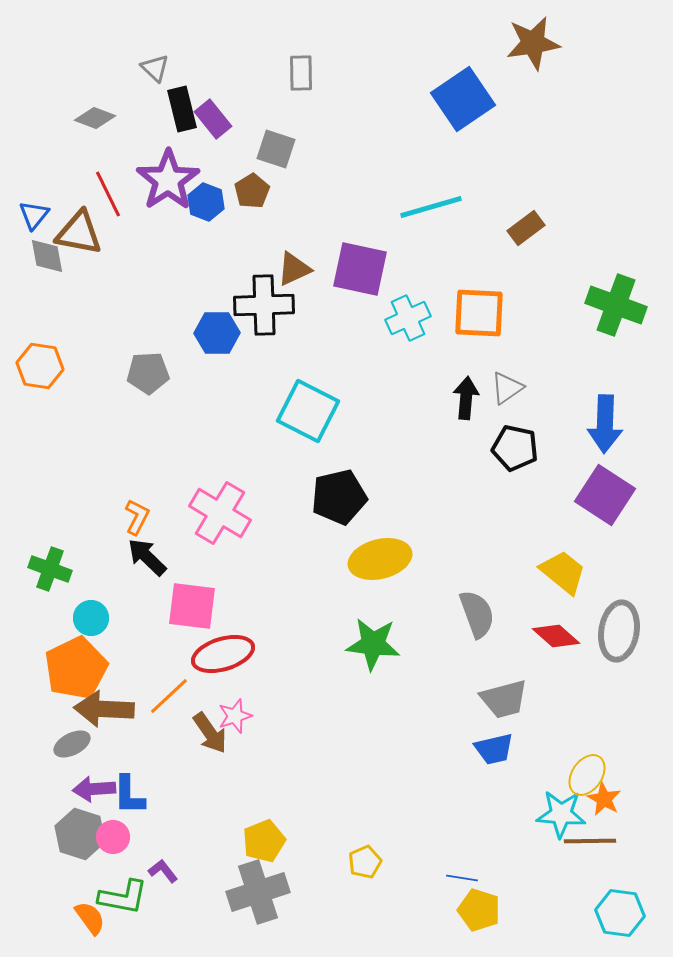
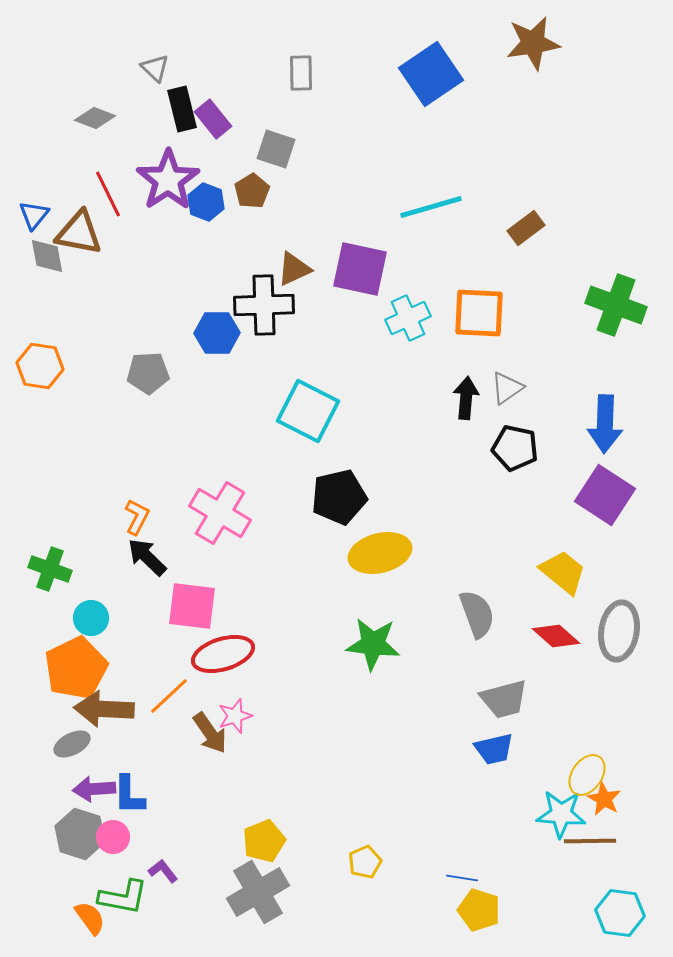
blue square at (463, 99): moved 32 px left, 25 px up
yellow ellipse at (380, 559): moved 6 px up
gray cross at (258, 892): rotated 12 degrees counterclockwise
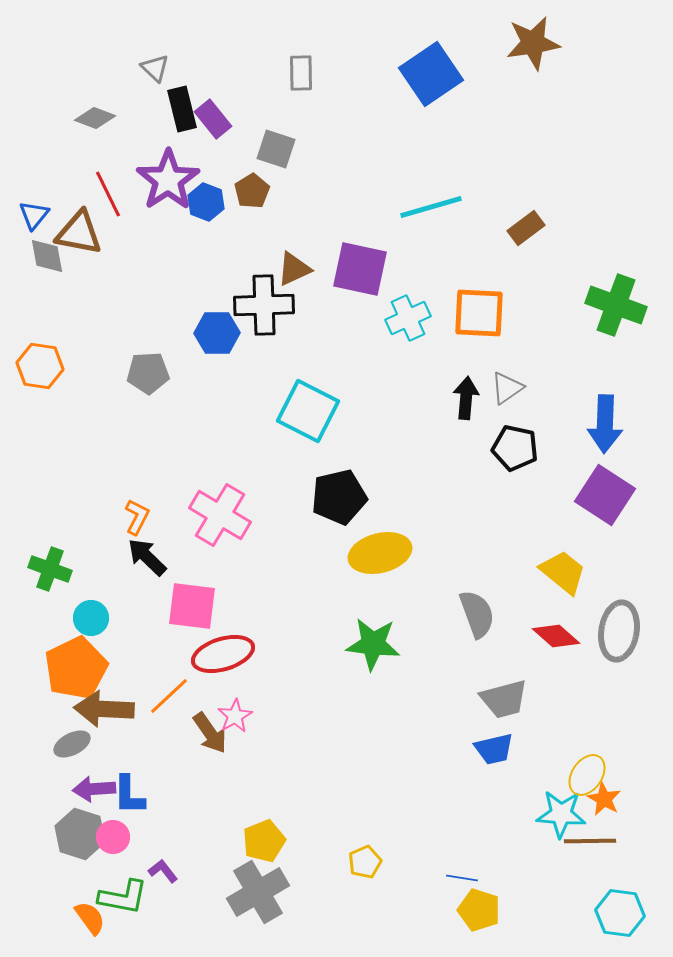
pink cross at (220, 513): moved 2 px down
pink star at (235, 716): rotated 12 degrees counterclockwise
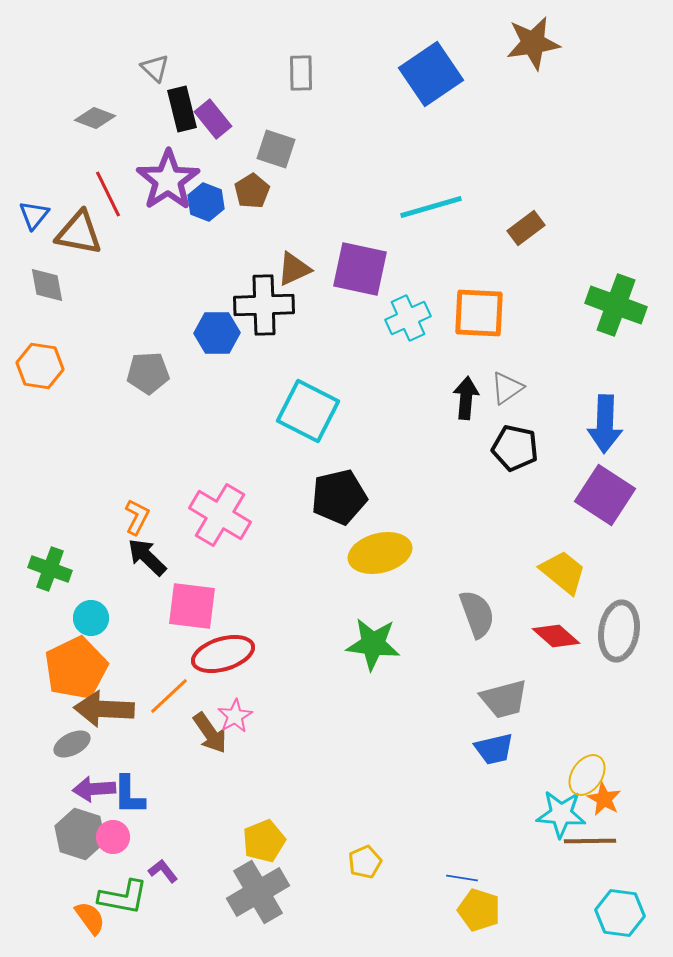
gray diamond at (47, 256): moved 29 px down
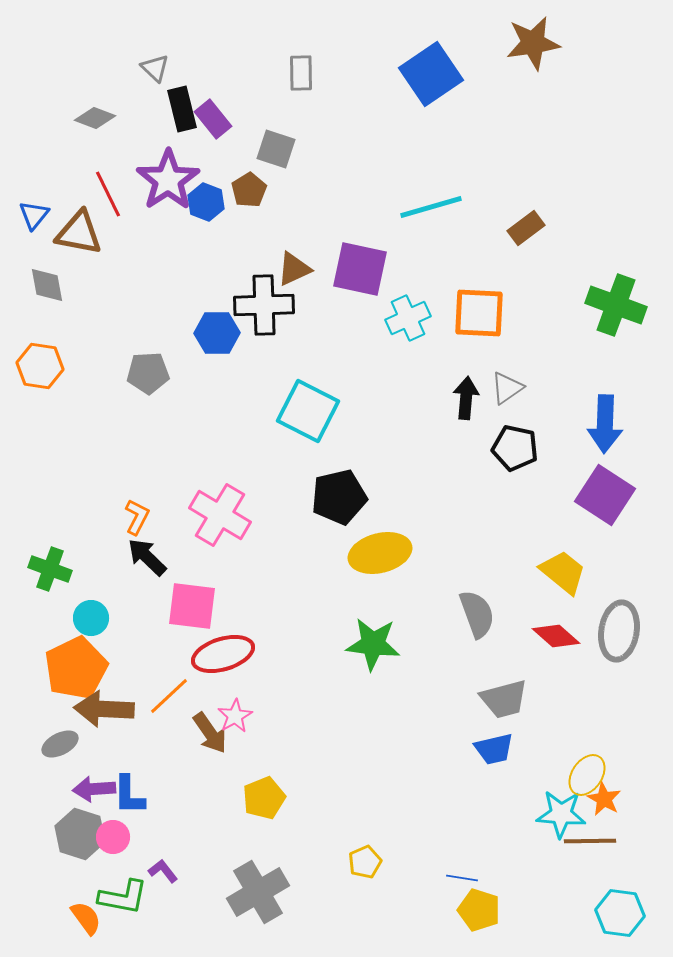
brown pentagon at (252, 191): moved 3 px left, 1 px up
gray ellipse at (72, 744): moved 12 px left
yellow pentagon at (264, 841): moved 43 px up
orange semicircle at (90, 918): moved 4 px left
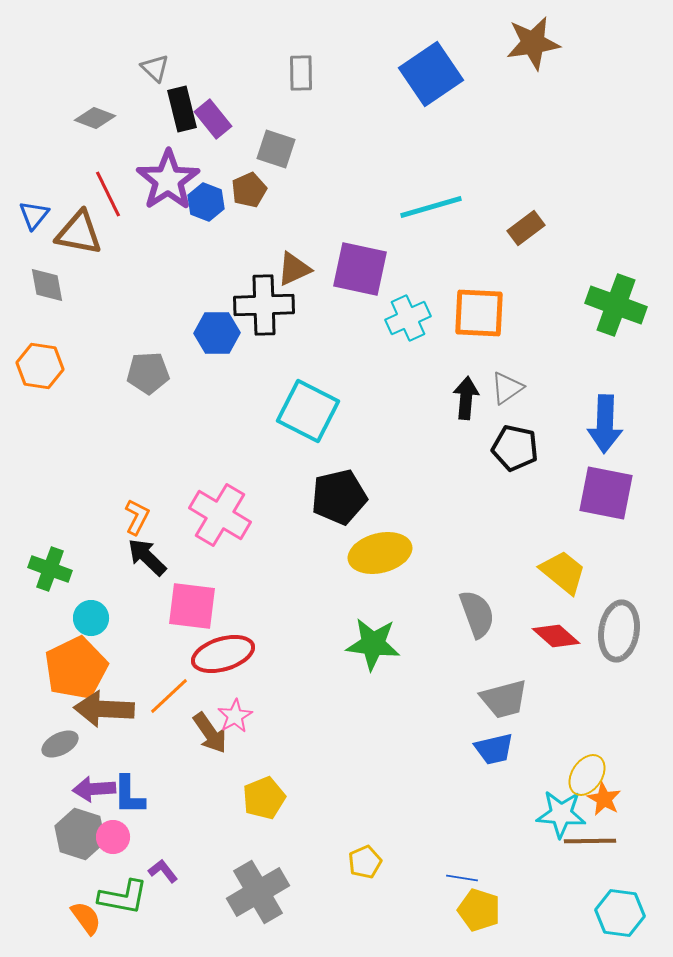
brown pentagon at (249, 190): rotated 8 degrees clockwise
purple square at (605, 495): moved 1 px right, 2 px up; rotated 22 degrees counterclockwise
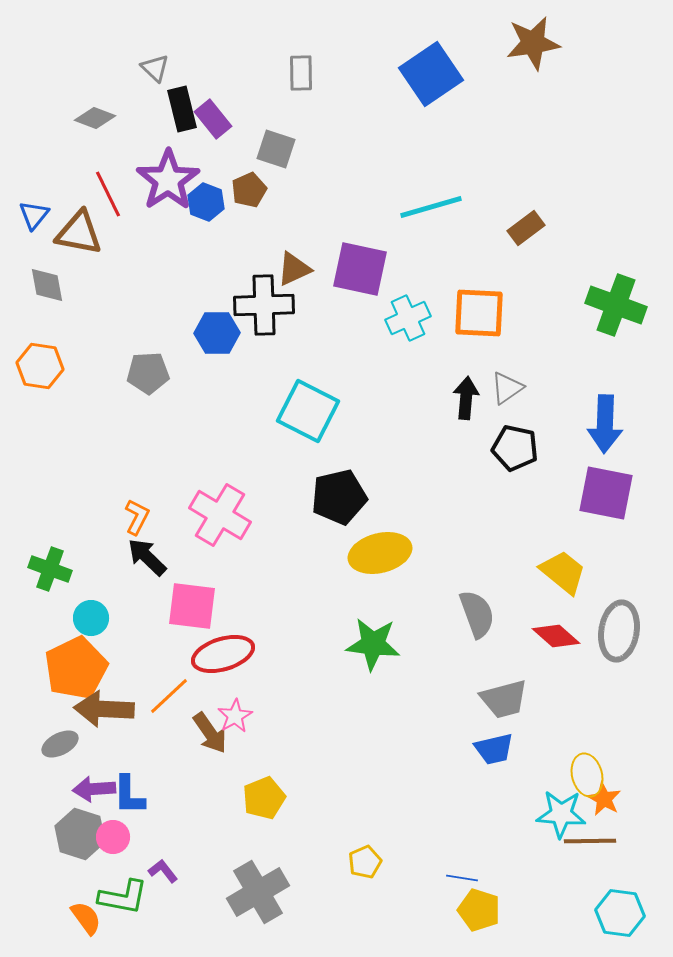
yellow ellipse at (587, 775): rotated 48 degrees counterclockwise
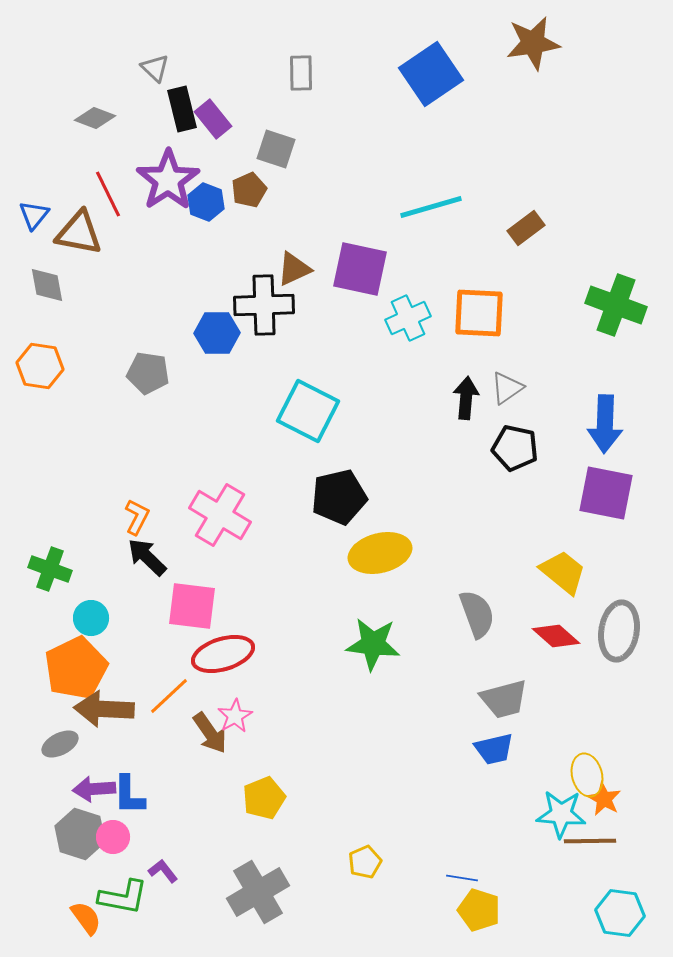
gray pentagon at (148, 373): rotated 12 degrees clockwise
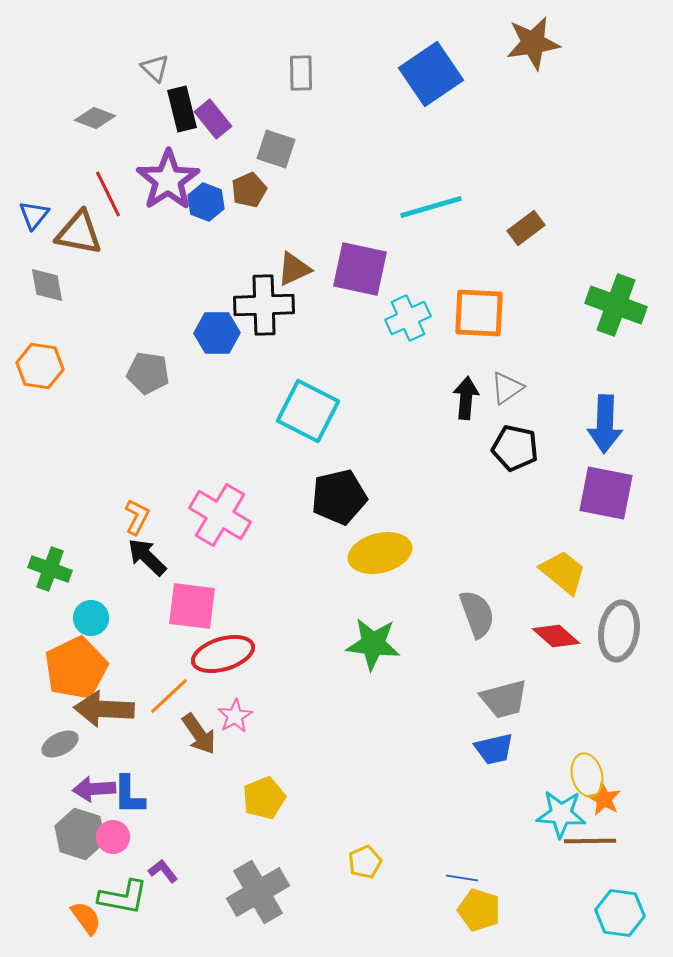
brown arrow at (210, 733): moved 11 px left, 1 px down
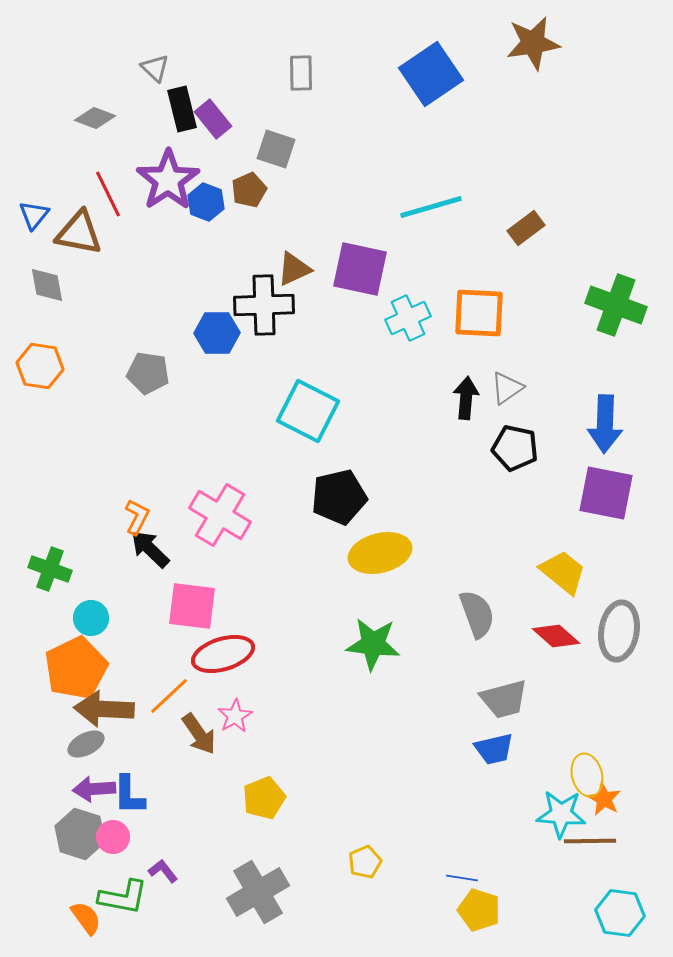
black arrow at (147, 557): moved 3 px right, 8 px up
gray ellipse at (60, 744): moved 26 px right
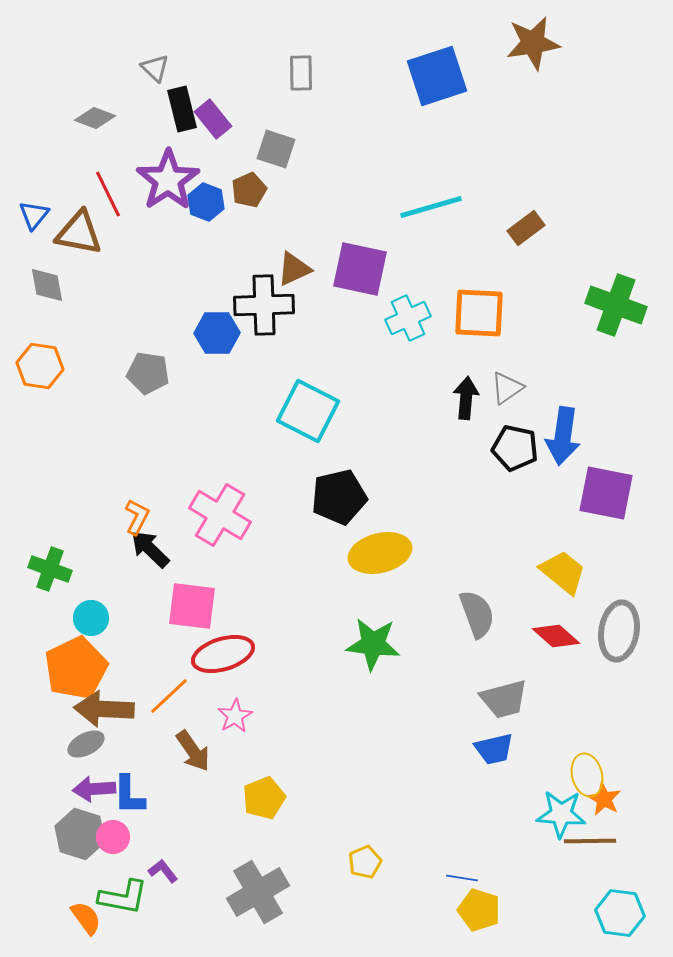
blue square at (431, 74): moved 6 px right, 2 px down; rotated 16 degrees clockwise
blue arrow at (605, 424): moved 42 px left, 12 px down; rotated 6 degrees clockwise
brown arrow at (199, 734): moved 6 px left, 17 px down
